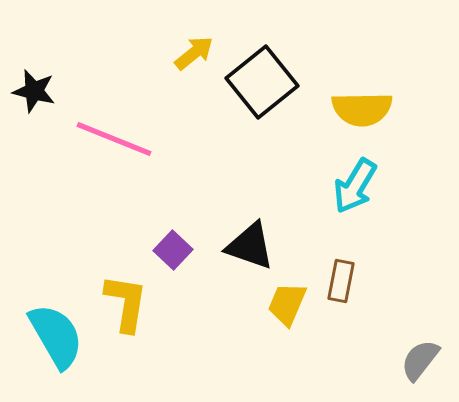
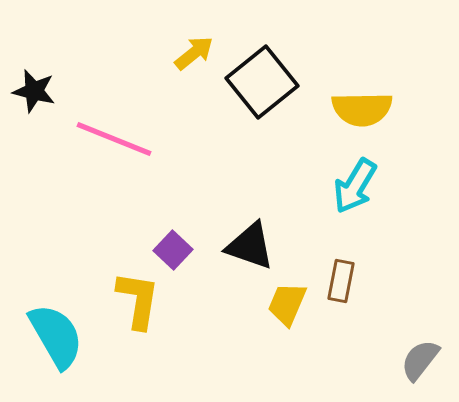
yellow L-shape: moved 12 px right, 3 px up
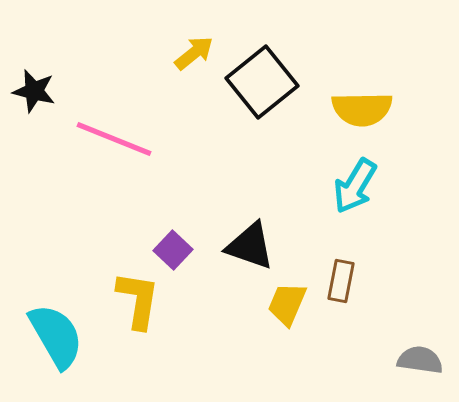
gray semicircle: rotated 60 degrees clockwise
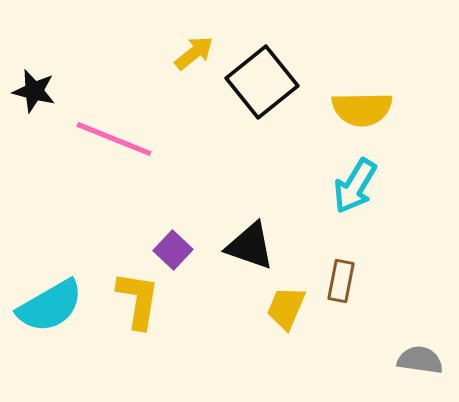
yellow trapezoid: moved 1 px left, 4 px down
cyan semicircle: moved 6 px left, 30 px up; rotated 90 degrees clockwise
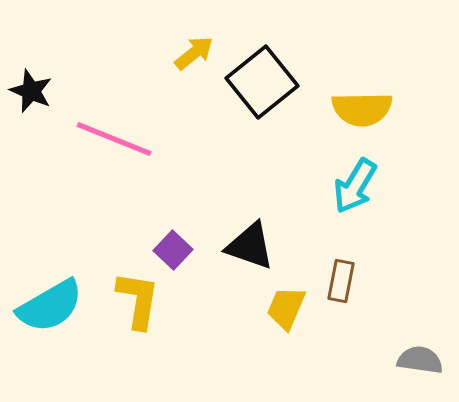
black star: moved 3 px left; rotated 9 degrees clockwise
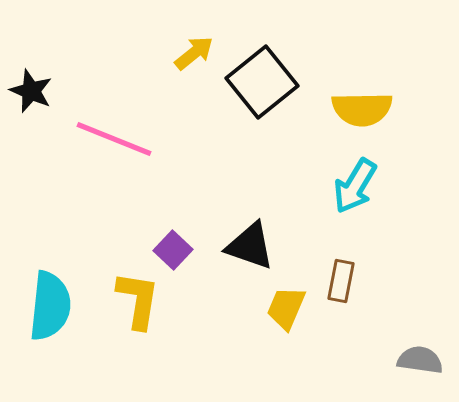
cyan semicircle: rotated 54 degrees counterclockwise
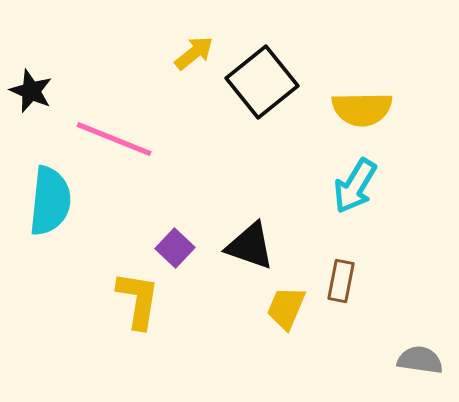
purple square: moved 2 px right, 2 px up
cyan semicircle: moved 105 px up
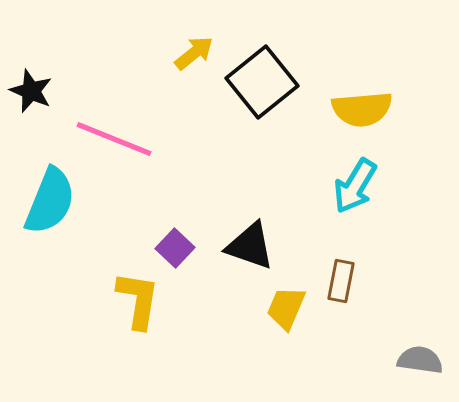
yellow semicircle: rotated 4 degrees counterclockwise
cyan semicircle: rotated 16 degrees clockwise
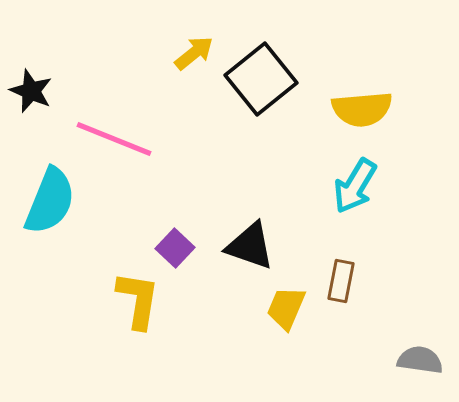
black square: moved 1 px left, 3 px up
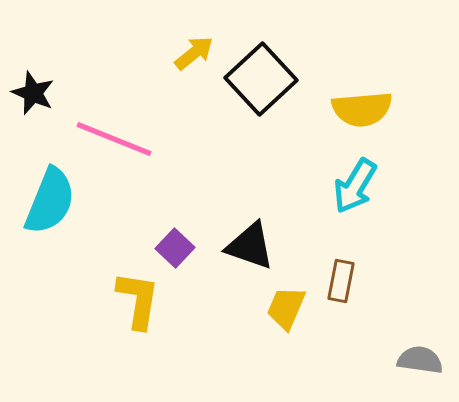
black square: rotated 4 degrees counterclockwise
black star: moved 2 px right, 2 px down
